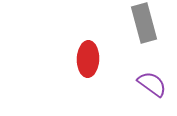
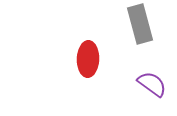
gray rectangle: moved 4 px left, 1 px down
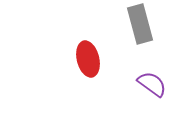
red ellipse: rotated 16 degrees counterclockwise
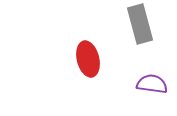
purple semicircle: rotated 28 degrees counterclockwise
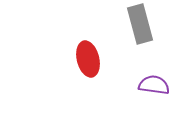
purple semicircle: moved 2 px right, 1 px down
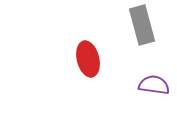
gray rectangle: moved 2 px right, 1 px down
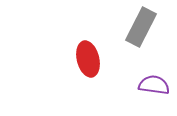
gray rectangle: moved 1 px left, 2 px down; rotated 42 degrees clockwise
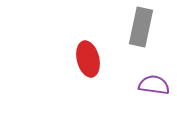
gray rectangle: rotated 15 degrees counterclockwise
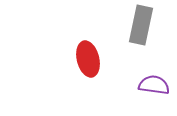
gray rectangle: moved 2 px up
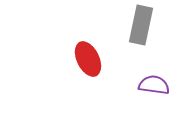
red ellipse: rotated 12 degrees counterclockwise
